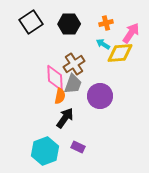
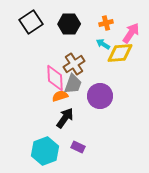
orange semicircle: rotated 119 degrees counterclockwise
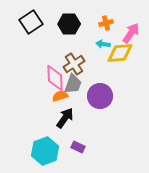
cyan arrow: rotated 24 degrees counterclockwise
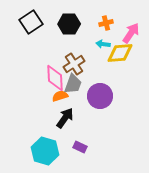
purple rectangle: moved 2 px right
cyan hexagon: rotated 24 degrees counterclockwise
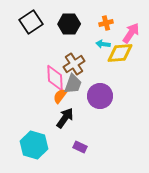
orange semicircle: rotated 35 degrees counterclockwise
cyan hexagon: moved 11 px left, 6 px up
